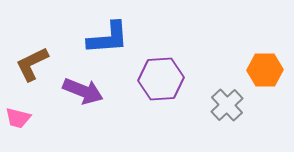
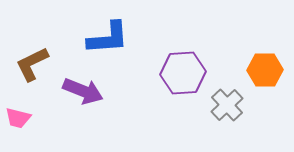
purple hexagon: moved 22 px right, 6 px up
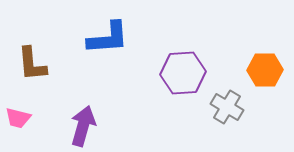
brown L-shape: rotated 69 degrees counterclockwise
purple arrow: moved 35 px down; rotated 96 degrees counterclockwise
gray cross: moved 2 px down; rotated 16 degrees counterclockwise
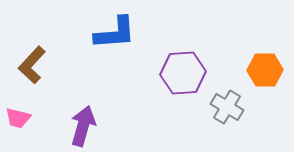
blue L-shape: moved 7 px right, 5 px up
brown L-shape: moved 1 px down; rotated 48 degrees clockwise
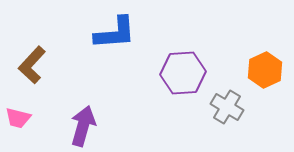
orange hexagon: rotated 24 degrees counterclockwise
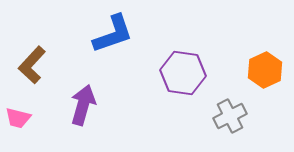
blue L-shape: moved 2 px left, 1 px down; rotated 15 degrees counterclockwise
purple hexagon: rotated 12 degrees clockwise
gray cross: moved 3 px right, 9 px down; rotated 32 degrees clockwise
purple arrow: moved 21 px up
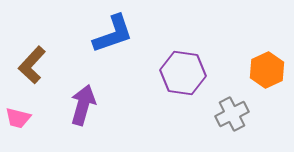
orange hexagon: moved 2 px right
gray cross: moved 2 px right, 2 px up
